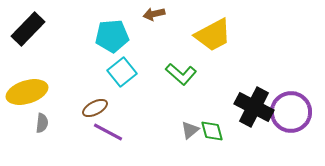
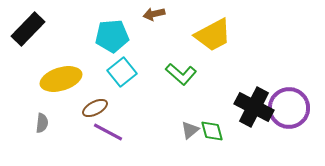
yellow ellipse: moved 34 px right, 13 px up
purple circle: moved 2 px left, 4 px up
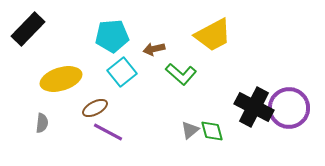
brown arrow: moved 35 px down
